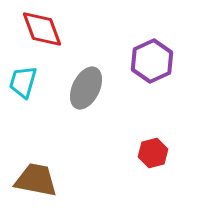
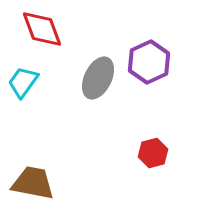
purple hexagon: moved 3 px left, 1 px down
cyan trapezoid: rotated 20 degrees clockwise
gray ellipse: moved 12 px right, 10 px up
brown trapezoid: moved 3 px left, 3 px down
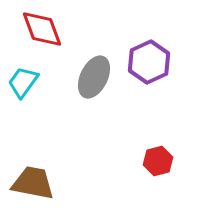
gray ellipse: moved 4 px left, 1 px up
red hexagon: moved 5 px right, 8 px down
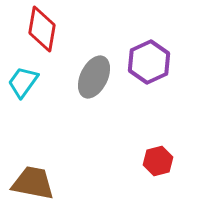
red diamond: rotated 30 degrees clockwise
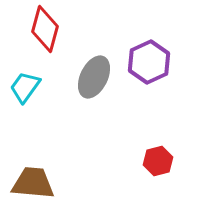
red diamond: moved 3 px right; rotated 6 degrees clockwise
cyan trapezoid: moved 2 px right, 5 px down
brown trapezoid: rotated 6 degrees counterclockwise
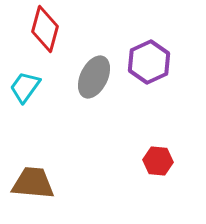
red hexagon: rotated 20 degrees clockwise
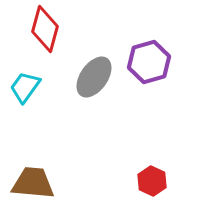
purple hexagon: rotated 9 degrees clockwise
gray ellipse: rotated 9 degrees clockwise
red hexagon: moved 6 px left, 20 px down; rotated 20 degrees clockwise
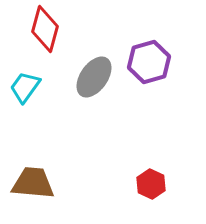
red hexagon: moved 1 px left, 3 px down
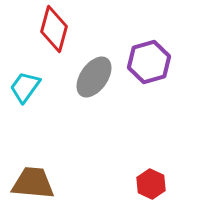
red diamond: moved 9 px right
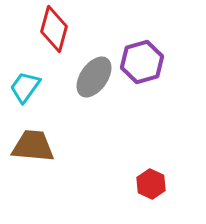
purple hexagon: moved 7 px left
brown trapezoid: moved 37 px up
